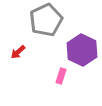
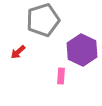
gray pentagon: moved 3 px left; rotated 8 degrees clockwise
pink rectangle: rotated 14 degrees counterclockwise
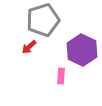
red arrow: moved 11 px right, 5 px up
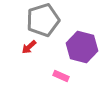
purple hexagon: moved 3 px up; rotated 12 degrees counterclockwise
pink rectangle: rotated 70 degrees counterclockwise
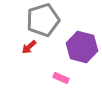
pink rectangle: moved 2 px down
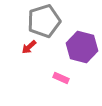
gray pentagon: moved 1 px right, 1 px down
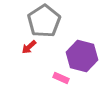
gray pentagon: rotated 16 degrees counterclockwise
purple hexagon: moved 9 px down
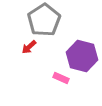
gray pentagon: moved 1 px up
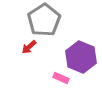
purple hexagon: moved 1 px left, 1 px down; rotated 8 degrees clockwise
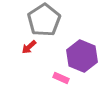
purple hexagon: moved 1 px right, 1 px up
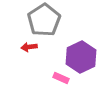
red arrow: rotated 35 degrees clockwise
purple hexagon: moved 1 px left, 1 px down; rotated 12 degrees clockwise
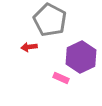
gray pentagon: moved 6 px right; rotated 12 degrees counterclockwise
